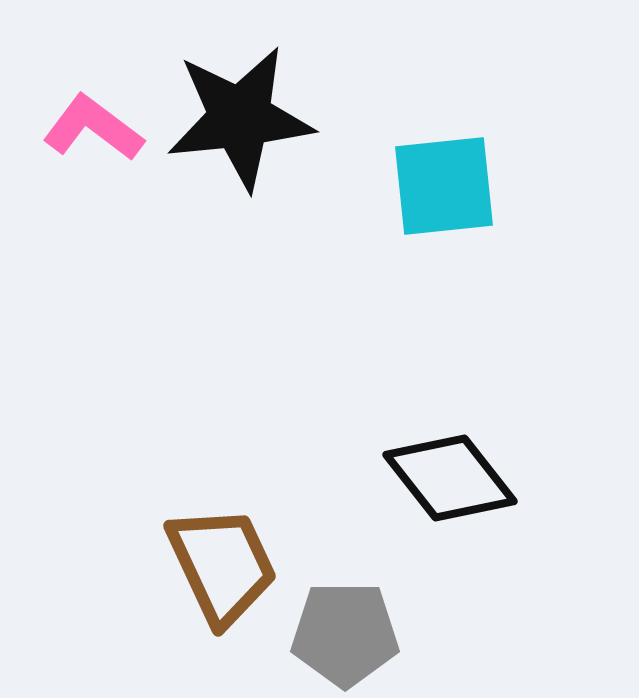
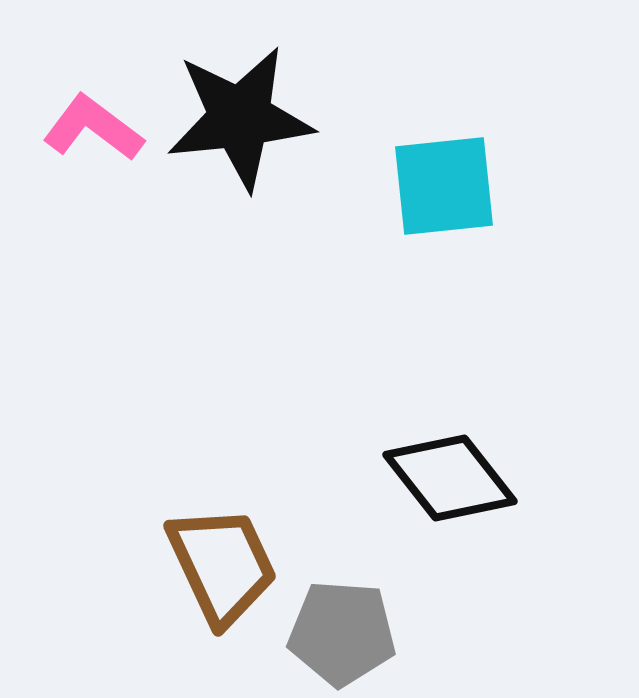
gray pentagon: moved 3 px left, 1 px up; rotated 4 degrees clockwise
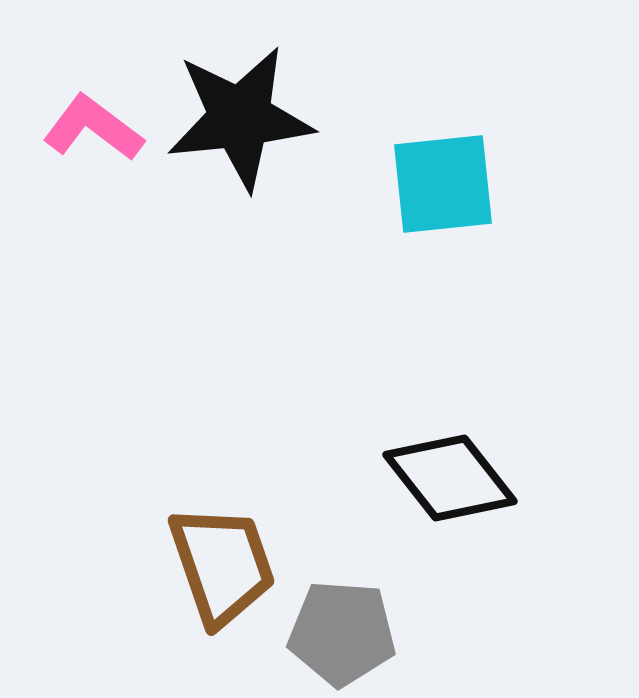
cyan square: moved 1 px left, 2 px up
brown trapezoid: rotated 6 degrees clockwise
